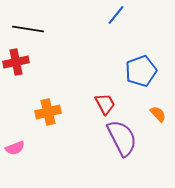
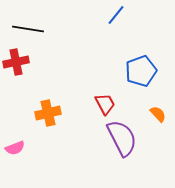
orange cross: moved 1 px down
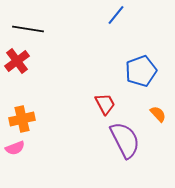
red cross: moved 1 px right, 1 px up; rotated 25 degrees counterclockwise
orange cross: moved 26 px left, 6 px down
purple semicircle: moved 3 px right, 2 px down
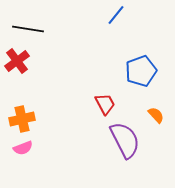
orange semicircle: moved 2 px left, 1 px down
pink semicircle: moved 8 px right
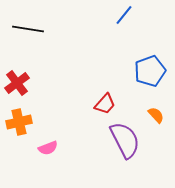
blue line: moved 8 px right
red cross: moved 22 px down
blue pentagon: moved 9 px right
red trapezoid: rotated 70 degrees clockwise
orange cross: moved 3 px left, 3 px down
pink semicircle: moved 25 px right
